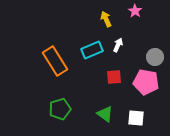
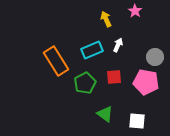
orange rectangle: moved 1 px right
green pentagon: moved 25 px right, 26 px up; rotated 10 degrees counterclockwise
white square: moved 1 px right, 3 px down
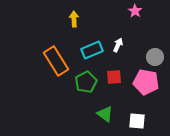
yellow arrow: moved 32 px left; rotated 21 degrees clockwise
green pentagon: moved 1 px right, 1 px up
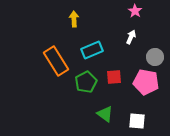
white arrow: moved 13 px right, 8 px up
